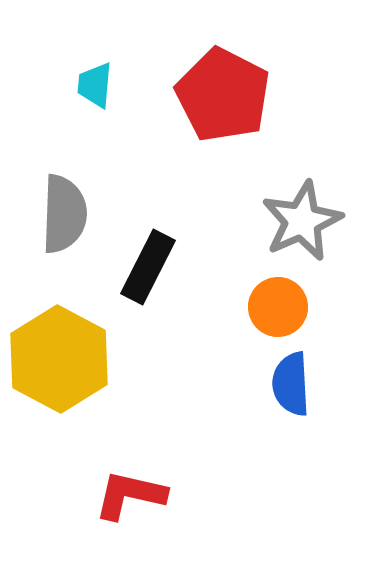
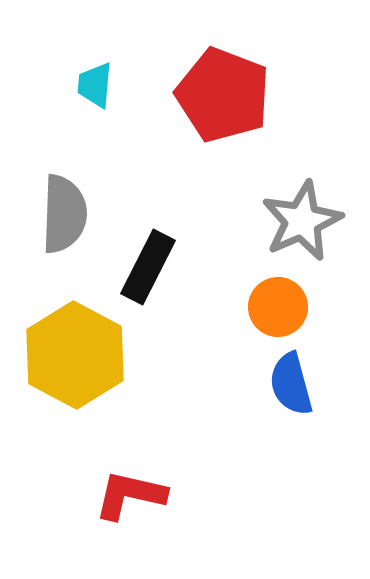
red pentagon: rotated 6 degrees counterclockwise
yellow hexagon: moved 16 px right, 4 px up
blue semicircle: rotated 12 degrees counterclockwise
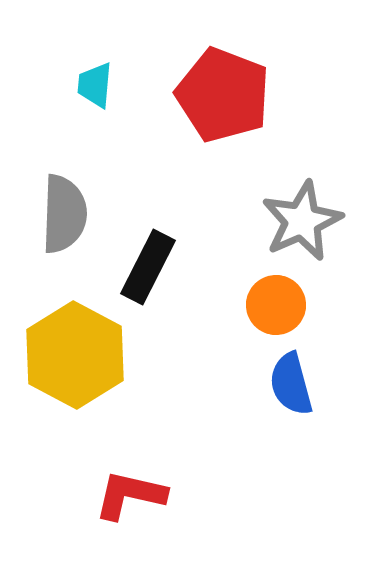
orange circle: moved 2 px left, 2 px up
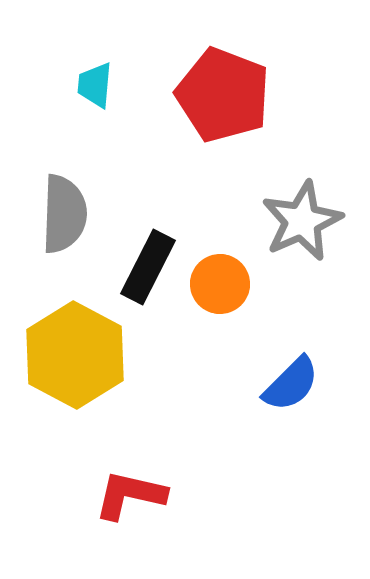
orange circle: moved 56 px left, 21 px up
blue semicircle: rotated 120 degrees counterclockwise
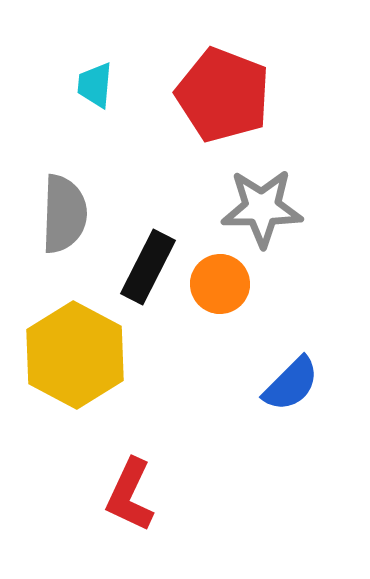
gray star: moved 40 px left, 13 px up; rotated 24 degrees clockwise
red L-shape: rotated 78 degrees counterclockwise
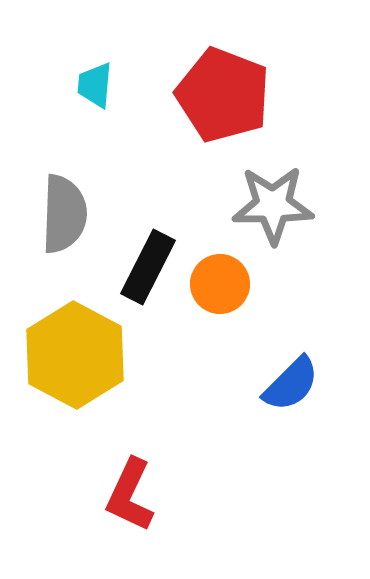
gray star: moved 11 px right, 3 px up
